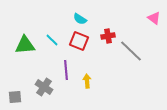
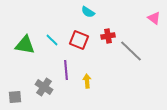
cyan semicircle: moved 8 px right, 7 px up
red square: moved 1 px up
green triangle: rotated 15 degrees clockwise
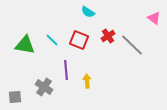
red cross: rotated 24 degrees counterclockwise
gray line: moved 1 px right, 6 px up
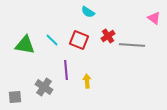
gray line: rotated 40 degrees counterclockwise
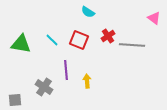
green triangle: moved 4 px left, 1 px up
gray square: moved 3 px down
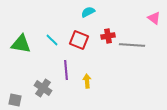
cyan semicircle: rotated 120 degrees clockwise
red cross: rotated 24 degrees clockwise
gray cross: moved 1 px left, 1 px down
gray square: rotated 16 degrees clockwise
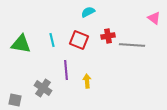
cyan line: rotated 32 degrees clockwise
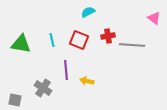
yellow arrow: rotated 72 degrees counterclockwise
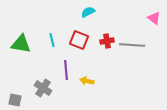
red cross: moved 1 px left, 5 px down
